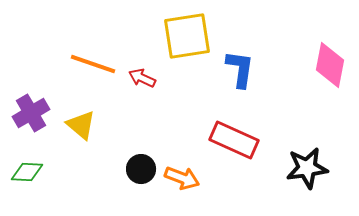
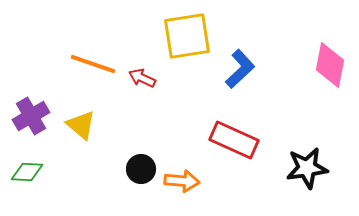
blue L-shape: rotated 39 degrees clockwise
purple cross: moved 3 px down
orange arrow: moved 3 px down; rotated 16 degrees counterclockwise
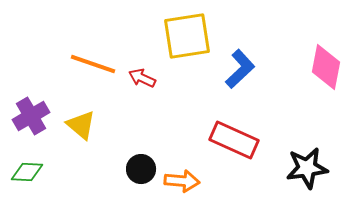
pink diamond: moved 4 px left, 2 px down
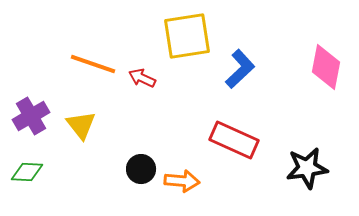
yellow triangle: rotated 12 degrees clockwise
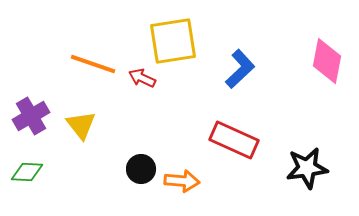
yellow square: moved 14 px left, 5 px down
pink diamond: moved 1 px right, 6 px up
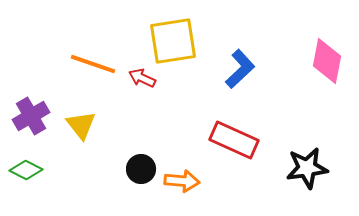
green diamond: moved 1 px left, 2 px up; rotated 24 degrees clockwise
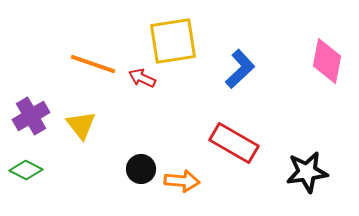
red rectangle: moved 3 px down; rotated 6 degrees clockwise
black star: moved 4 px down
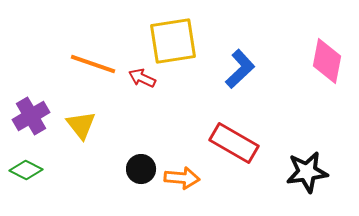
orange arrow: moved 3 px up
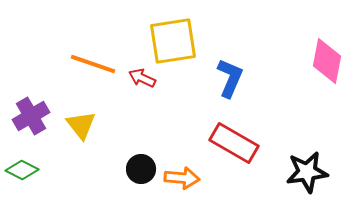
blue L-shape: moved 10 px left, 9 px down; rotated 24 degrees counterclockwise
green diamond: moved 4 px left
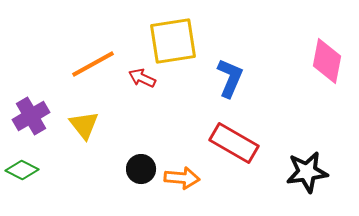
orange line: rotated 48 degrees counterclockwise
yellow triangle: moved 3 px right
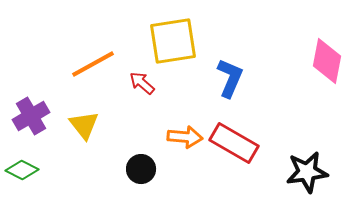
red arrow: moved 5 px down; rotated 16 degrees clockwise
orange arrow: moved 3 px right, 41 px up
